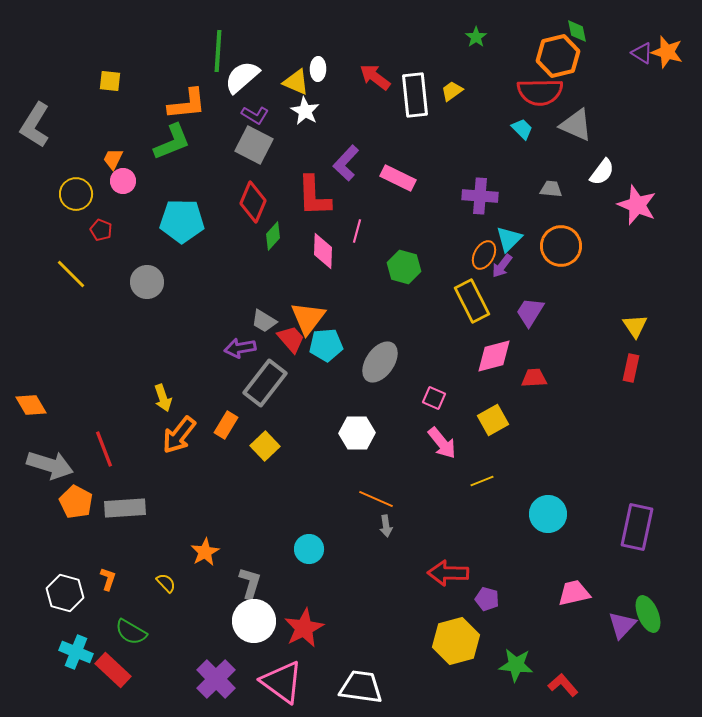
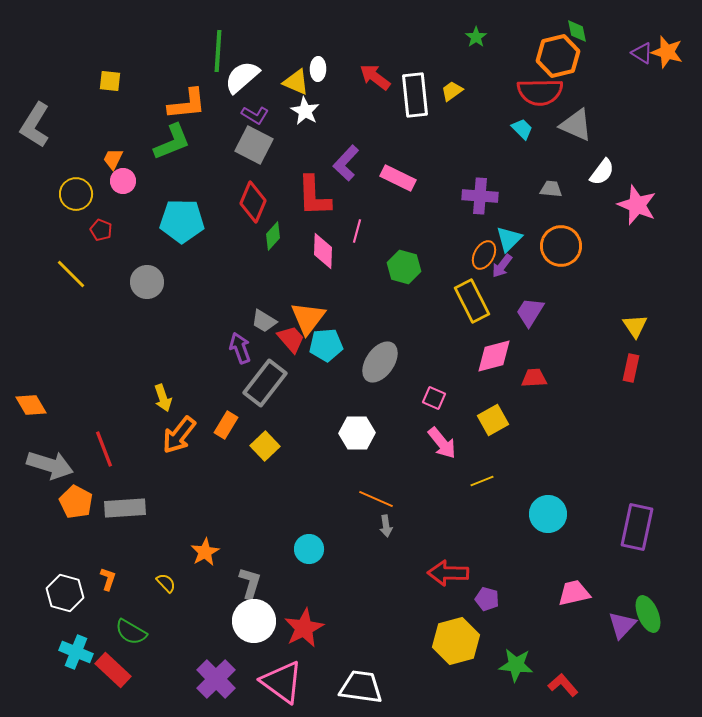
purple arrow at (240, 348): rotated 80 degrees clockwise
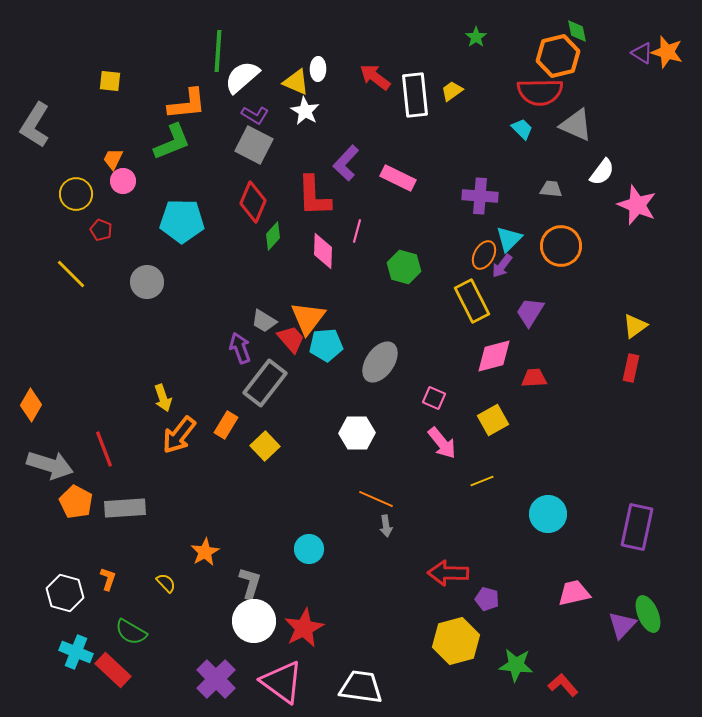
yellow triangle at (635, 326): rotated 28 degrees clockwise
orange diamond at (31, 405): rotated 60 degrees clockwise
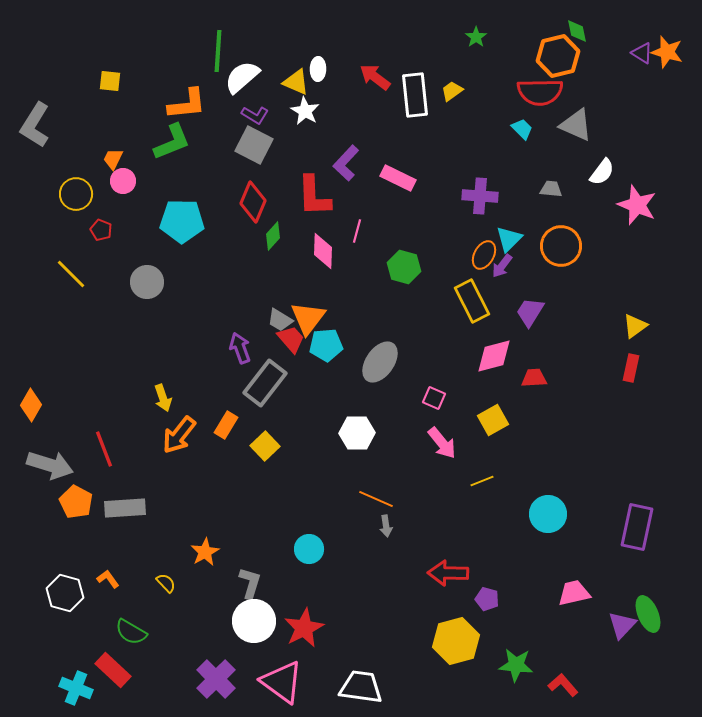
gray trapezoid at (264, 321): moved 16 px right, 1 px up
orange L-shape at (108, 579): rotated 55 degrees counterclockwise
cyan cross at (76, 652): moved 36 px down
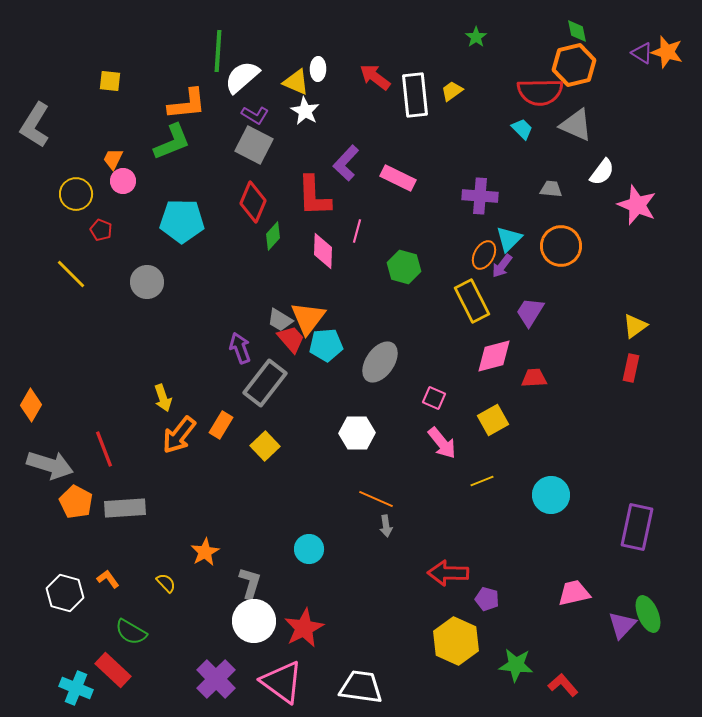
orange hexagon at (558, 56): moved 16 px right, 9 px down
orange rectangle at (226, 425): moved 5 px left
cyan circle at (548, 514): moved 3 px right, 19 px up
yellow hexagon at (456, 641): rotated 21 degrees counterclockwise
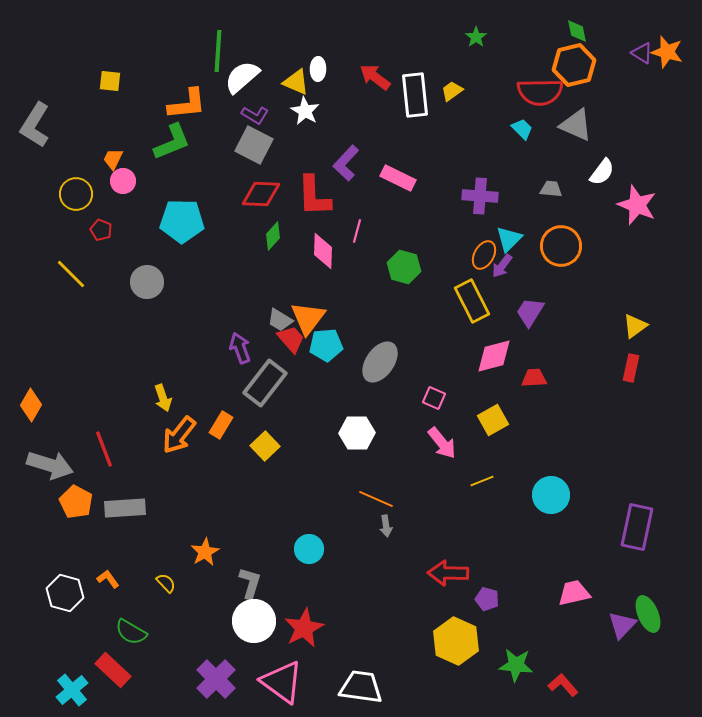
red diamond at (253, 202): moved 8 px right, 8 px up; rotated 69 degrees clockwise
cyan cross at (76, 688): moved 4 px left, 2 px down; rotated 28 degrees clockwise
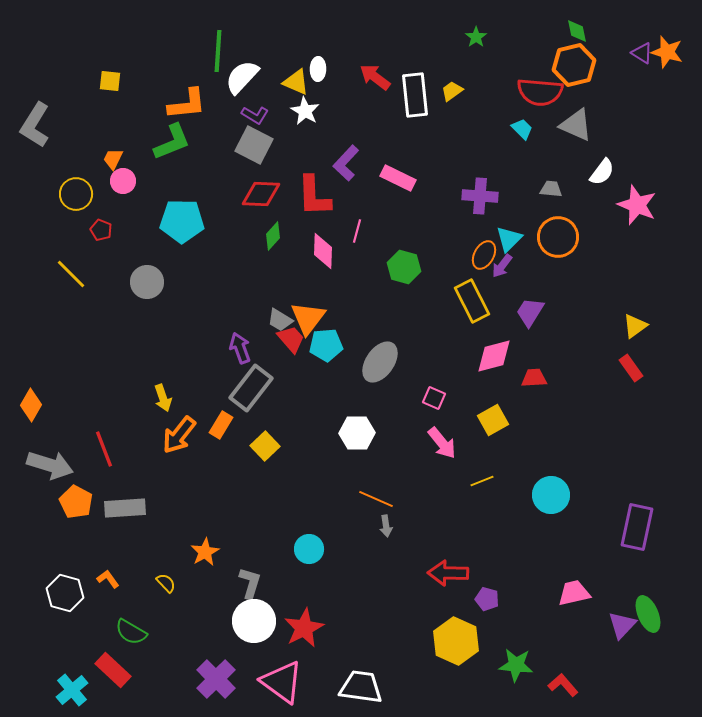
white semicircle at (242, 77): rotated 6 degrees counterclockwise
red semicircle at (540, 92): rotated 6 degrees clockwise
orange circle at (561, 246): moved 3 px left, 9 px up
red rectangle at (631, 368): rotated 48 degrees counterclockwise
gray rectangle at (265, 383): moved 14 px left, 5 px down
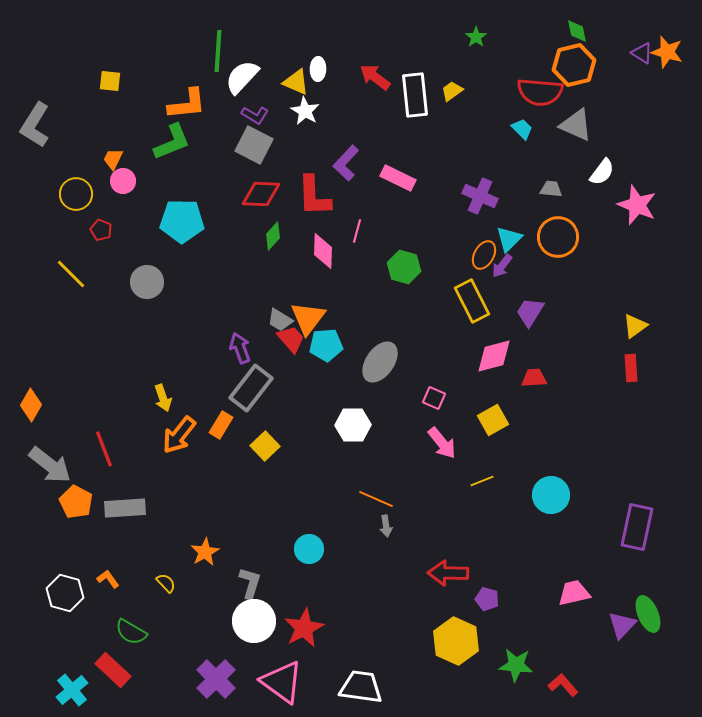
purple cross at (480, 196): rotated 20 degrees clockwise
red rectangle at (631, 368): rotated 32 degrees clockwise
white hexagon at (357, 433): moved 4 px left, 8 px up
gray arrow at (50, 465): rotated 21 degrees clockwise
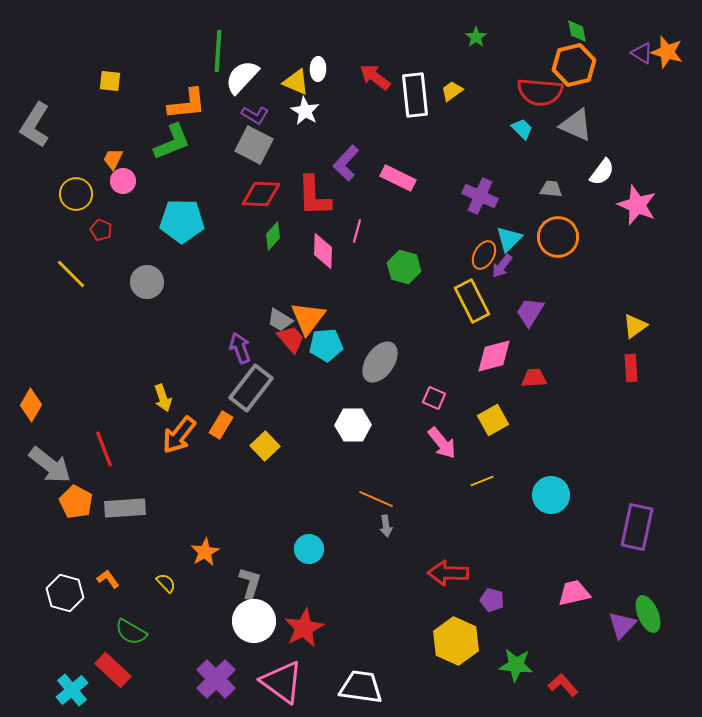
purple pentagon at (487, 599): moved 5 px right, 1 px down
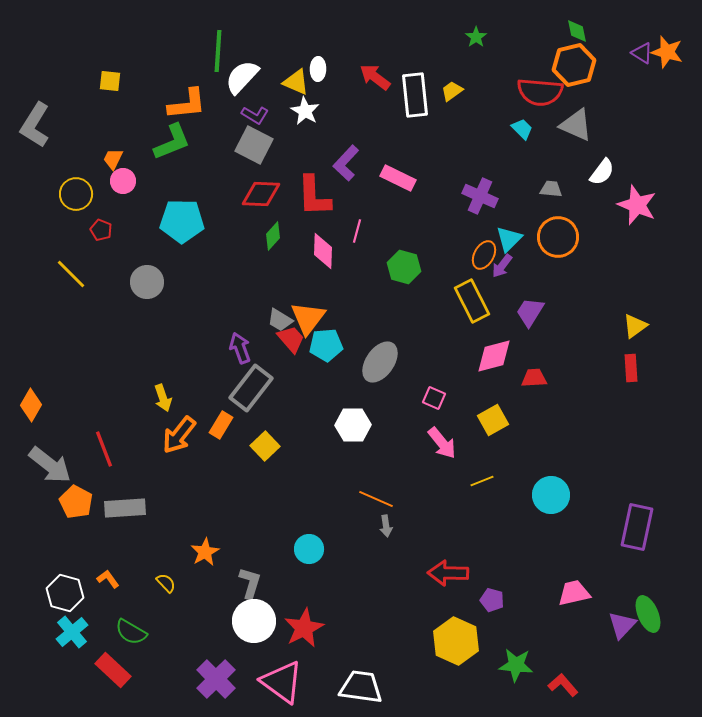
cyan cross at (72, 690): moved 58 px up
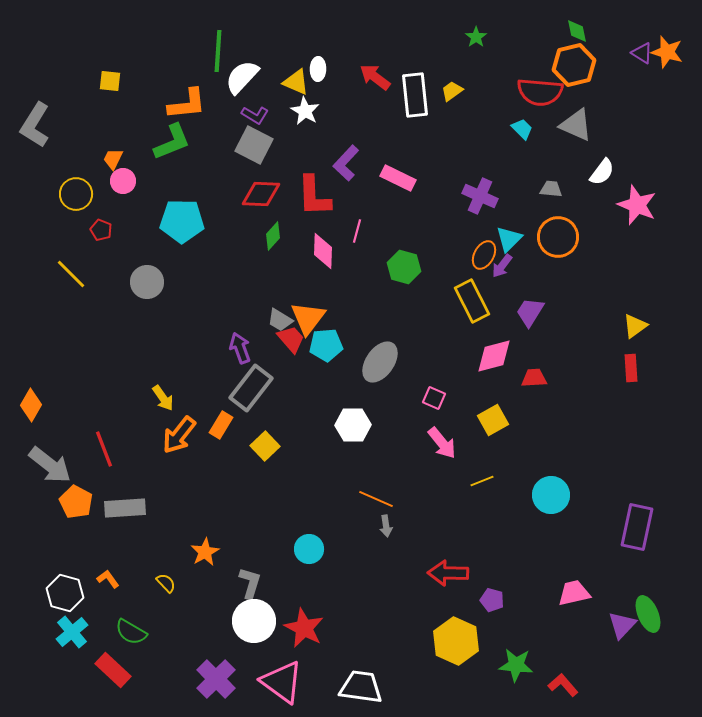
yellow arrow at (163, 398): rotated 16 degrees counterclockwise
red star at (304, 628): rotated 18 degrees counterclockwise
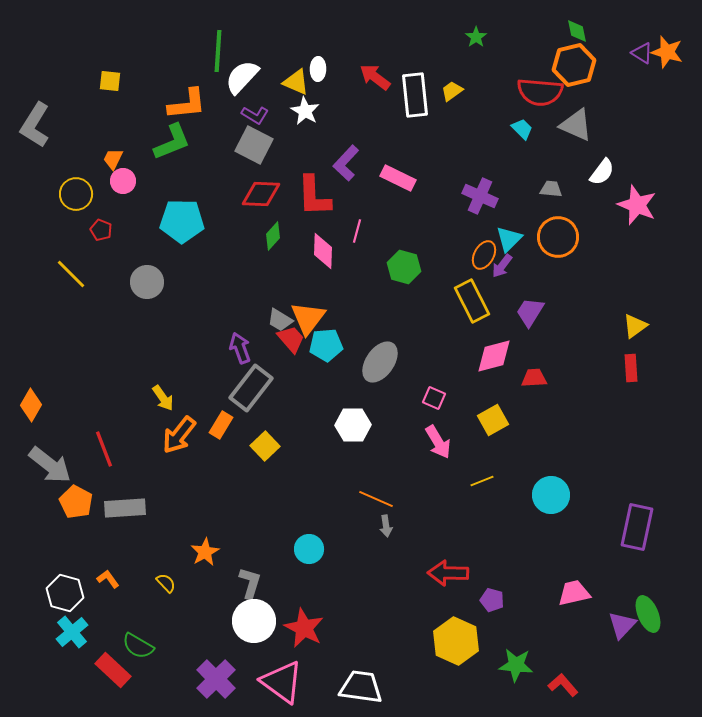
pink arrow at (442, 443): moved 4 px left, 1 px up; rotated 8 degrees clockwise
green semicircle at (131, 632): moved 7 px right, 14 px down
